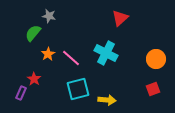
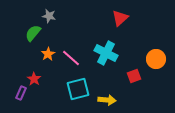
red square: moved 19 px left, 13 px up
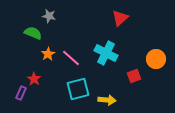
green semicircle: rotated 72 degrees clockwise
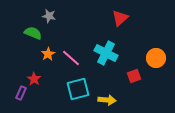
orange circle: moved 1 px up
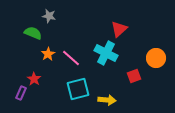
red triangle: moved 1 px left, 11 px down
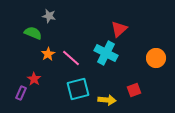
red square: moved 14 px down
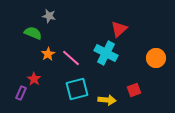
cyan square: moved 1 px left
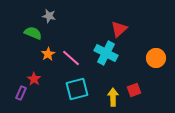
yellow arrow: moved 6 px right, 3 px up; rotated 96 degrees counterclockwise
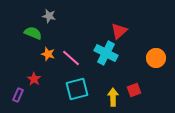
red triangle: moved 2 px down
orange star: rotated 24 degrees counterclockwise
purple rectangle: moved 3 px left, 2 px down
